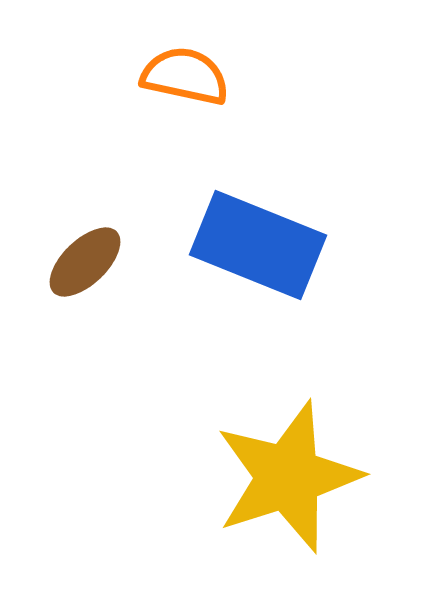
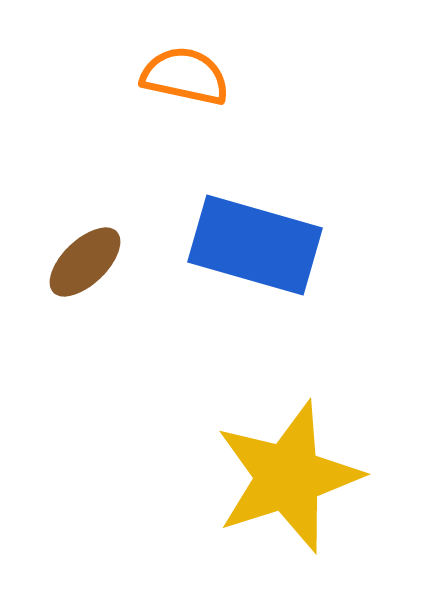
blue rectangle: moved 3 px left; rotated 6 degrees counterclockwise
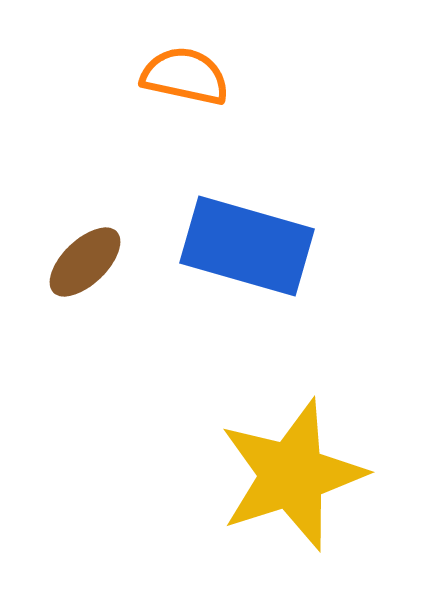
blue rectangle: moved 8 px left, 1 px down
yellow star: moved 4 px right, 2 px up
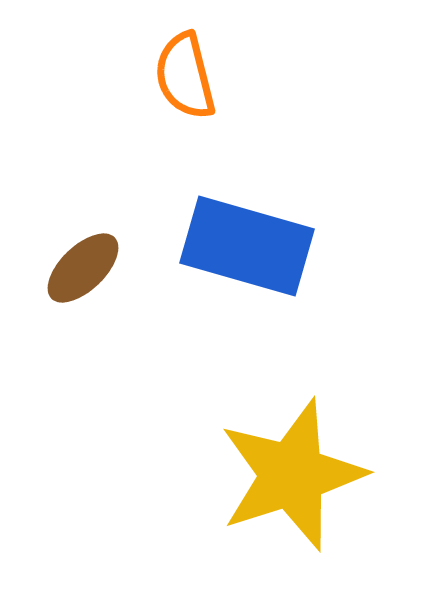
orange semicircle: rotated 116 degrees counterclockwise
brown ellipse: moved 2 px left, 6 px down
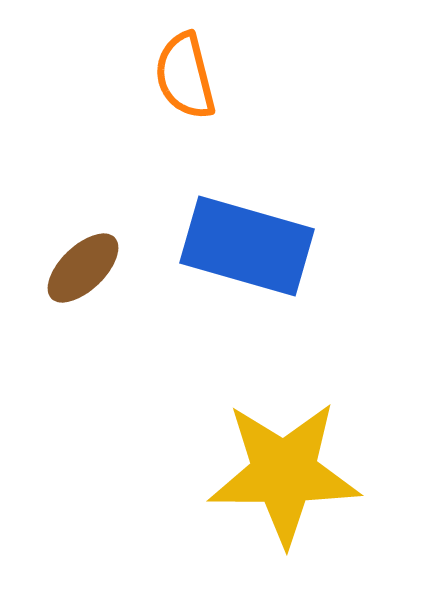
yellow star: moved 8 px left, 2 px up; rotated 18 degrees clockwise
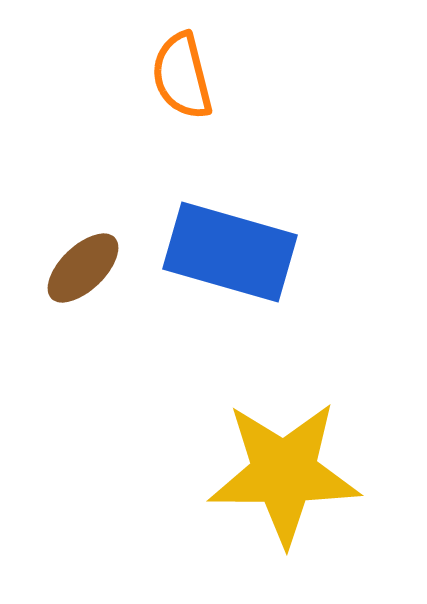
orange semicircle: moved 3 px left
blue rectangle: moved 17 px left, 6 px down
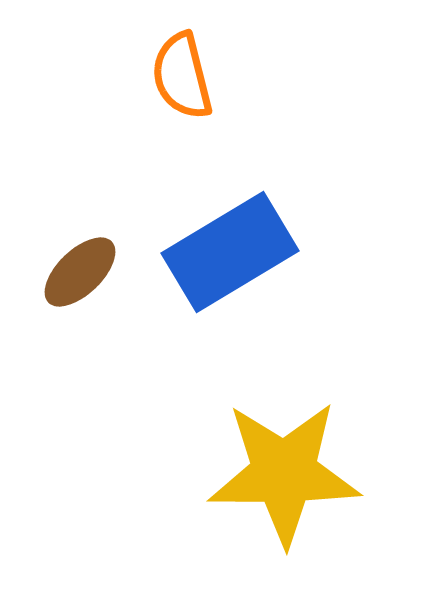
blue rectangle: rotated 47 degrees counterclockwise
brown ellipse: moved 3 px left, 4 px down
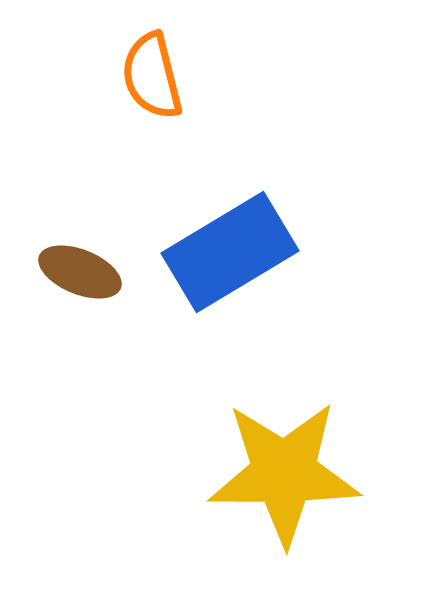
orange semicircle: moved 30 px left
brown ellipse: rotated 66 degrees clockwise
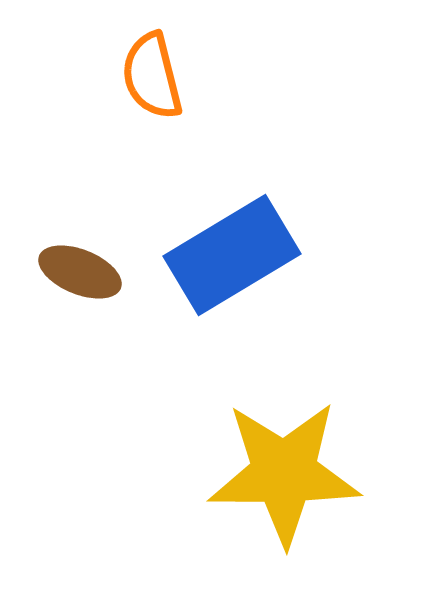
blue rectangle: moved 2 px right, 3 px down
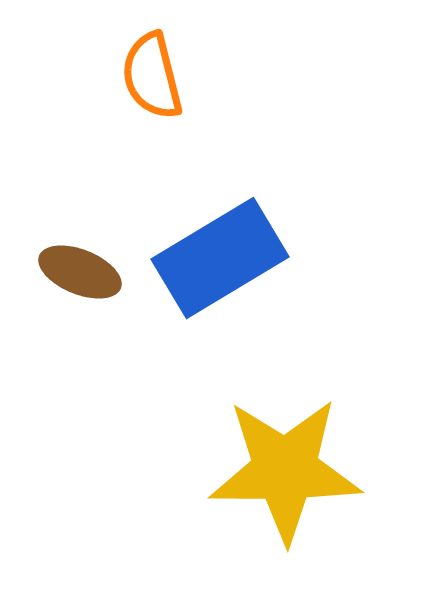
blue rectangle: moved 12 px left, 3 px down
yellow star: moved 1 px right, 3 px up
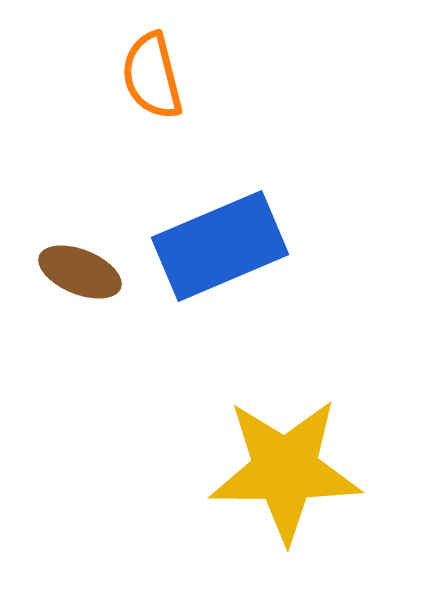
blue rectangle: moved 12 px up; rotated 8 degrees clockwise
